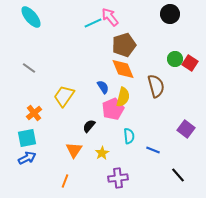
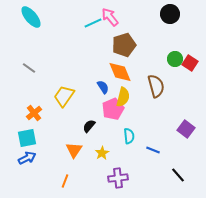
orange diamond: moved 3 px left, 3 px down
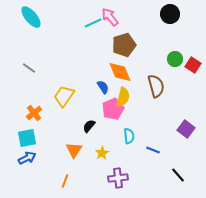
red square: moved 3 px right, 2 px down
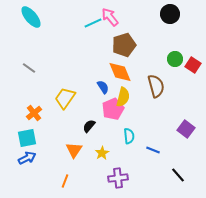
yellow trapezoid: moved 1 px right, 2 px down
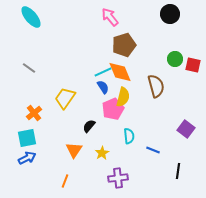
cyan line: moved 10 px right, 49 px down
red square: rotated 21 degrees counterclockwise
black line: moved 4 px up; rotated 49 degrees clockwise
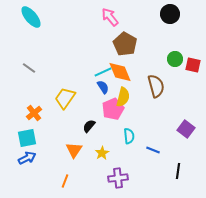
brown pentagon: moved 1 px right, 1 px up; rotated 25 degrees counterclockwise
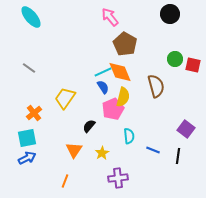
black line: moved 15 px up
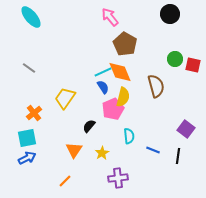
orange line: rotated 24 degrees clockwise
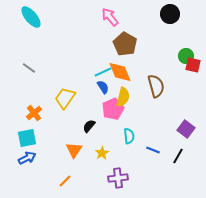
green circle: moved 11 px right, 3 px up
black line: rotated 21 degrees clockwise
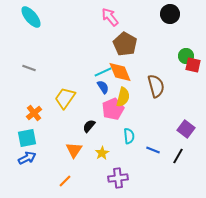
gray line: rotated 16 degrees counterclockwise
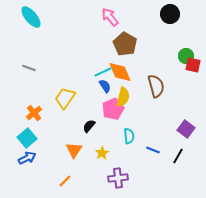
blue semicircle: moved 2 px right, 1 px up
cyan square: rotated 30 degrees counterclockwise
